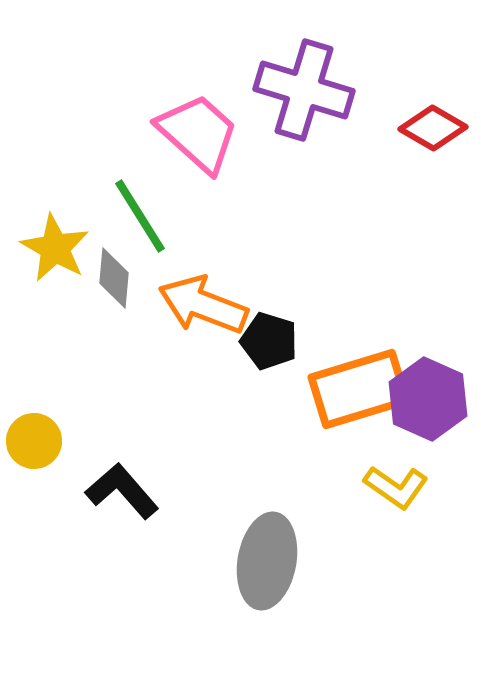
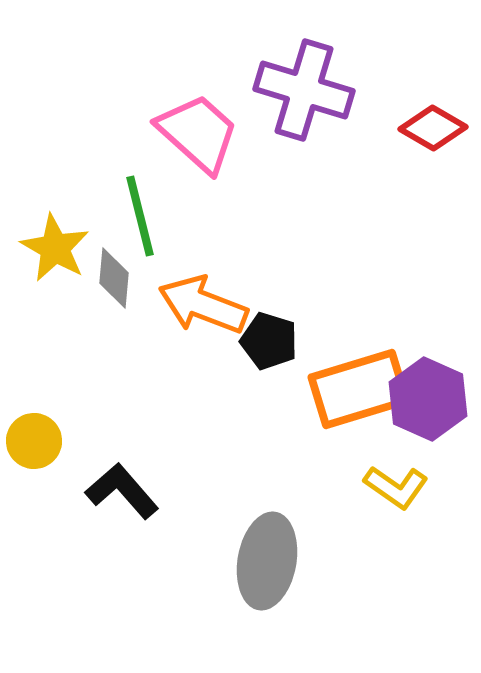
green line: rotated 18 degrees clockwise
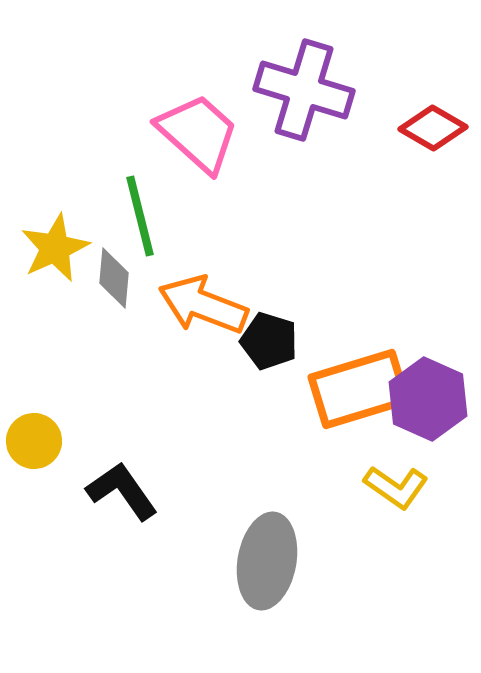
yellow star: rotated 18 degrees clockwise
black L-shape: rotated 6 degrees clockwise
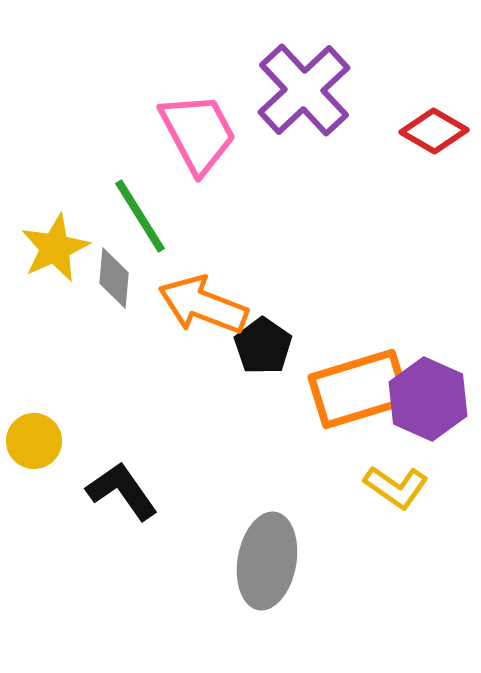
purple cross: rotated 30 degrees clockwise
red diamond: moved 1 px right, 3 px down
pink trapezoid: rotated 20 degrees clockwise
green line: rotated 18 degrees counterclockwise
black pentagon: moved 6 px left, 5 px down; rotated 18 degrees clockwise
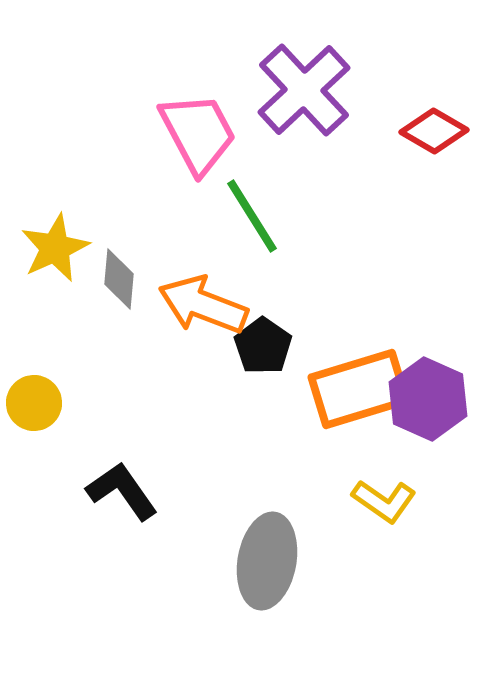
green line: moved 112 px right
gray diamond: moved 5 px right, 1 px down
yellow circle: moved 38 px up
yellow L-shape: moved 12 px left, 14 px down
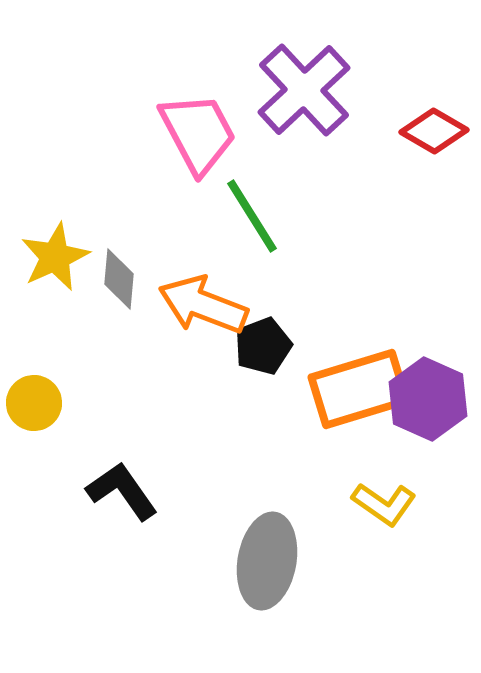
yellow star: moved 9 px down
black pentagon: rotated 16 degrees clockwise
yellow L-shape: moved 3 px down
